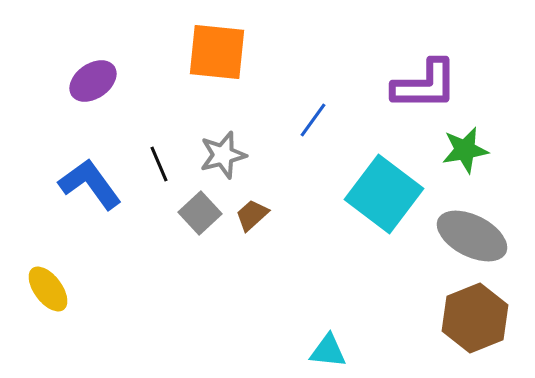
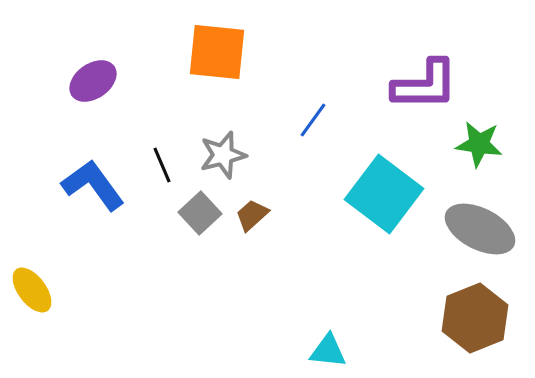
green star: moved 14 px right, 6 px up; rotated 18 degrees clockwise
black line: moved 3 px right, 1 px down
blue L-shape: moved 3 px right, 1 px down
gray ellipse: moved 8 px right, 7 px up
yellow ellipse: moved 16 px left, 1 px down
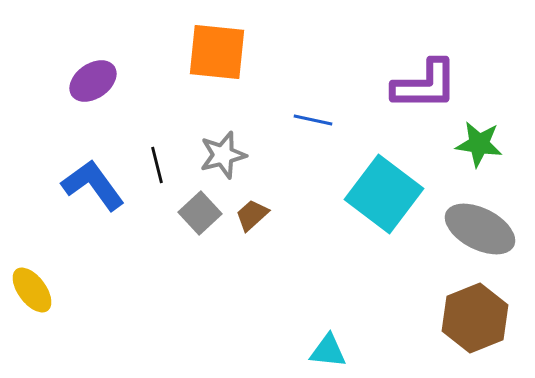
blue line: rotated 66 degrees clockwise
black line: moved 5 px left; rotated 9 degrees clockwise
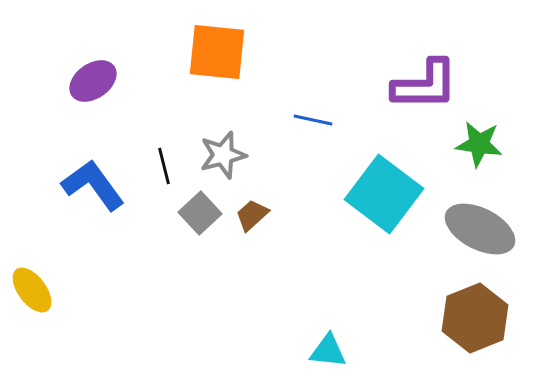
black line: moved 7 px right, 1 px down
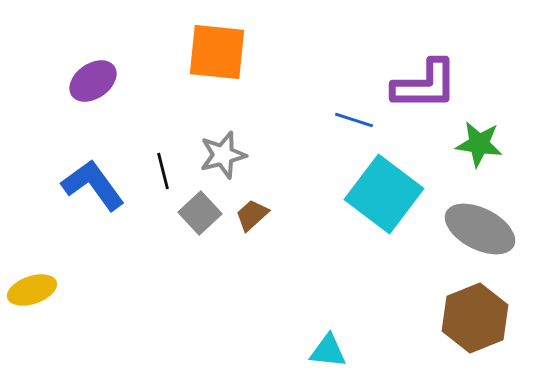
blue line: moved 41 px right; rotated 6 degrees clockwise
black line: moved 1 px left, 5 px down
yellow ellipse: rotated 72 degrees counterclockwise
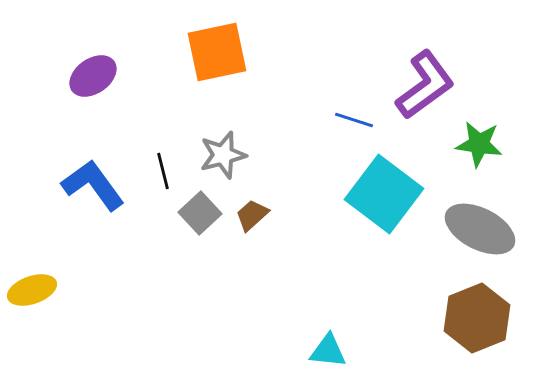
orange square: rotated 18 degrees counterclockwise
purple ellipse: moved 5 px up
purple L-shape: rotated 36 degrees counterclockwise
brown hexagon: moved 2 px right
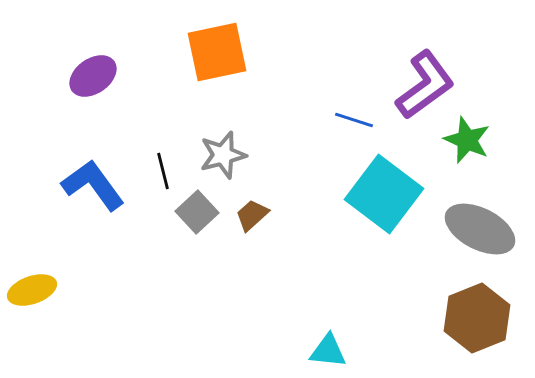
green star: moved 12 px left, 4 px up; rotated 15 degrees clockwise
gray square: moved 3 px left, 1 px up
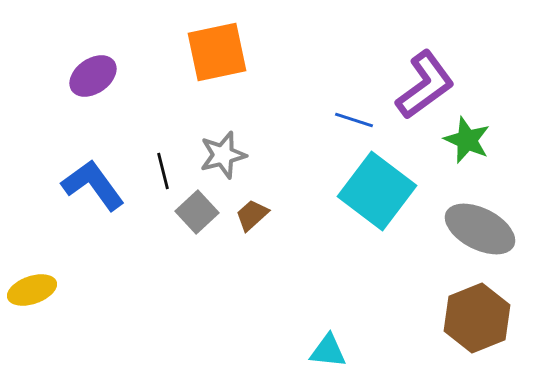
cyan square: moved 7 px left, 3 px up
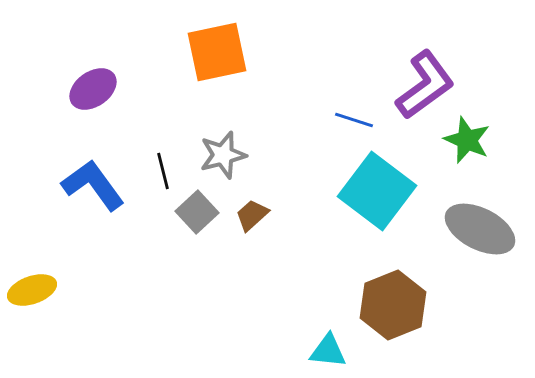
purple ellipse: moved 13 px down
brown hexagon: moved 84 px left, 13 px up
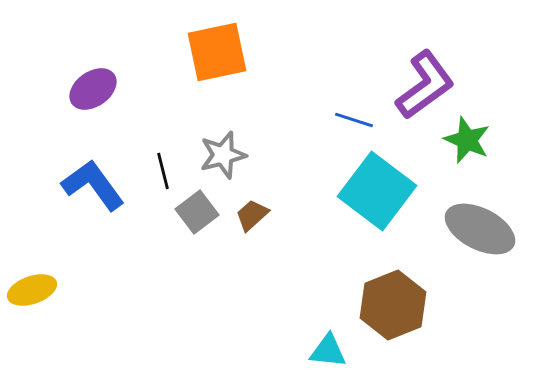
gray square: rotated 6 degrees clockwise
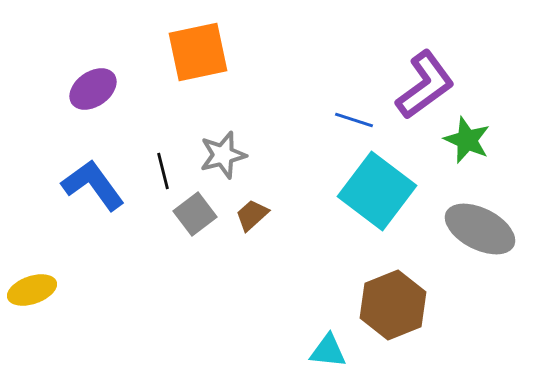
orange square: moved 19 px left
gray square: moved 2 px left, 2 px down
